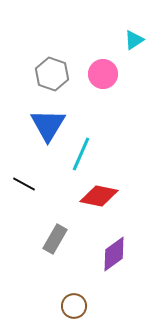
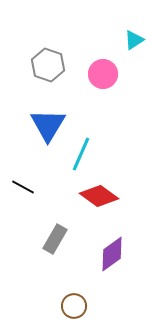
gray hexagon: moved 4 px left, 9 px up
black line: moved 1 px left, 3 px down
red diamond: rotated 24 degrees clockwise
purple diamond: moved 2 px left
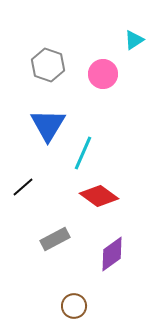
cyan line: moved 2 px right, 1 px up
black line: rotated 70 degrees counterclockwise
gray rectangle: rotated 32 degrees clockwise
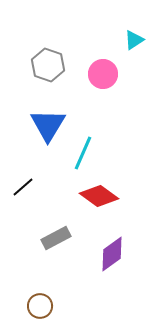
gray rectangle: moved 1 px right, 1 px up
brown circle: moved 34 px left
